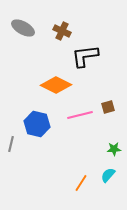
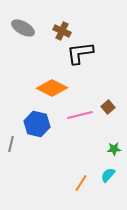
black L-shape: moved 5 px left, 3 px up
orange diamond: moved 4 px left, 3 px down
brown square: rotated 24 degrees counterclockwise
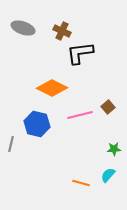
gray ellipse: rotated 10 degrees counterclockwise
orange line: rotated 72 degrees clockwise
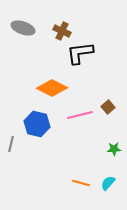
cyan semicircle: moved 8 px down
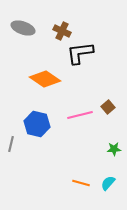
orange diamond: moved 7 px left, 9 px up; rotated 8 degrees clockwise
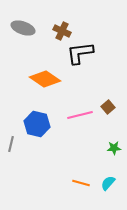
green star: moved 1 px up
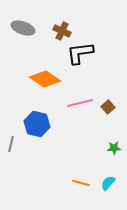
pink line: moved 12 px up
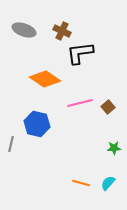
gray ellipse: moved 1 px right, 2 px down
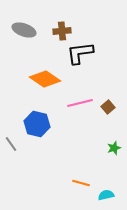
brown cross: rotated 30 degrees counterclockwise
gray line: rotated 49 degrees counterclockwise
green star: rotated 16 degrees counterclockwise
cyan semicircle: moved 2 px left, 12 px down; rotated 35 degrees clockwise
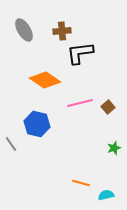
gray ellipse: rotated 40 degrees clockwise
orange diamond: moved 1 px down
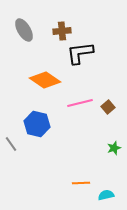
orange line: rotated 18 degrees counterclockwise
